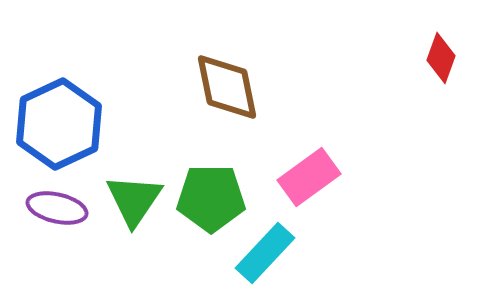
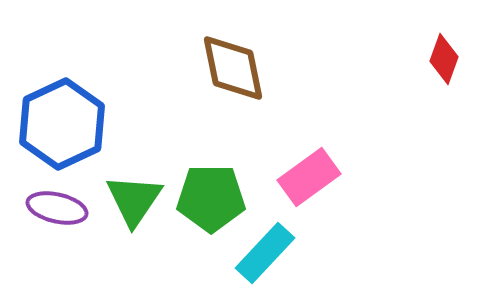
red diamond: moved 3 px right, 1 px down
brown diamond: moved 6 px right, 19 px up
blue hexagon: moved 3 px right
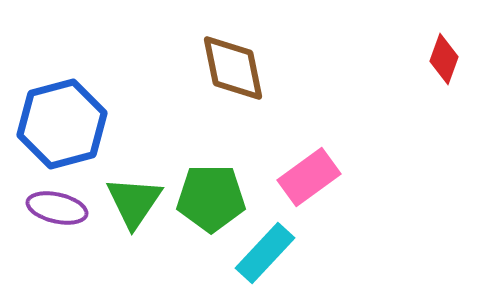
blue hexagon: rotated 10 degrees clockwise
green triangle: moved 2 px down
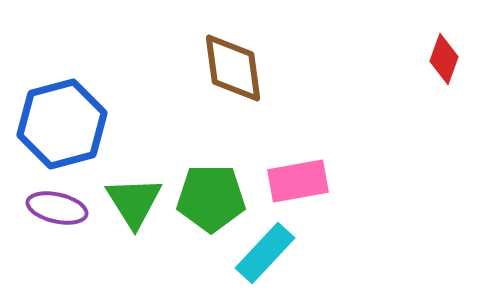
brown diamond: rotated 4 degrees clockwise
pink rectangle: moved 11 px left, 4 px down; rotated 26 degrees clockwise
green triangle: rotated 6 degrees counterclockwise
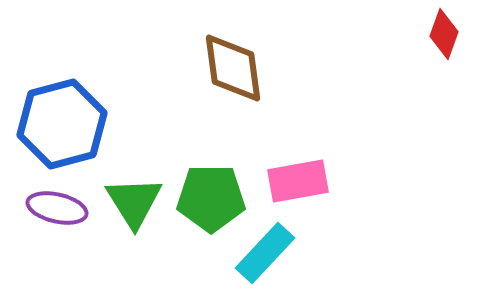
red diamond: moved 25 px up
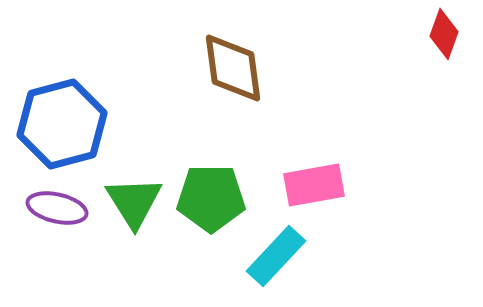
pink rectangle: moved 16 px right, 4 px down
cyan rectangle: moved 11 px right, 3 px down
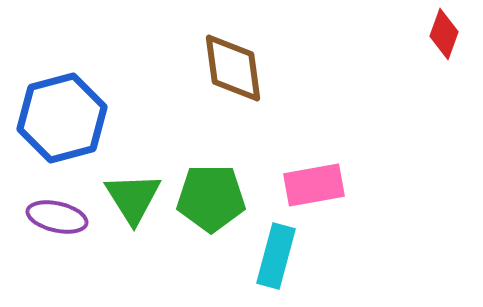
blue hexagon: moved 6 px up
green triangle: moved 1 px left, 4 px up
purple ellipse: moved 9 px down
cyan rectangle: rotated 28 degrees counterclockwise
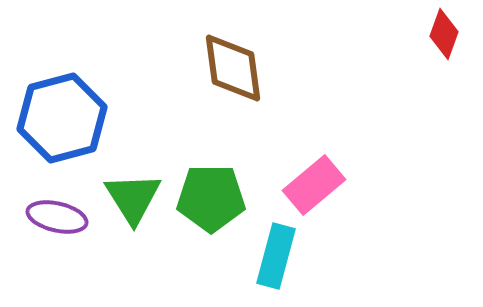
pink rectangle: rotated 30 degrees counterclockwise
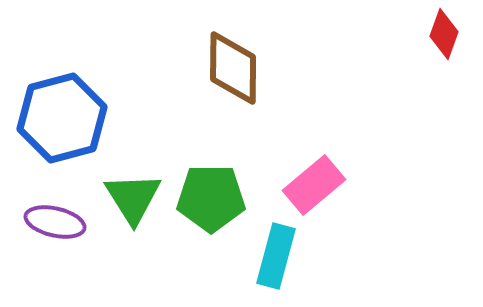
brown diamond: rotated 8 degrees clockwise
purple ellipse: moved 2 px left, 5 px down
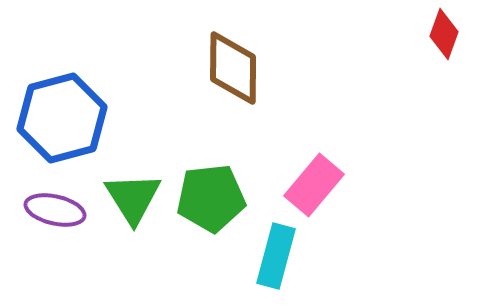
pink rectangle: rotated 10 degrees counterclockwise
green pentagon: rotated 6 degrees counterclockwise
purple ellipse: moved 12 px up
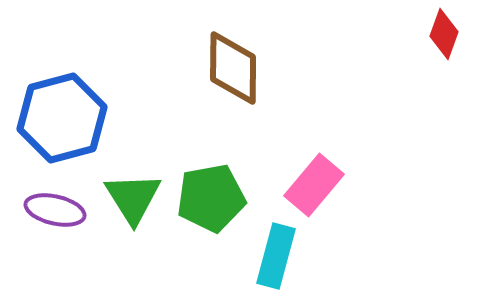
green pentagon: rotated 4 degrees counterclockwise
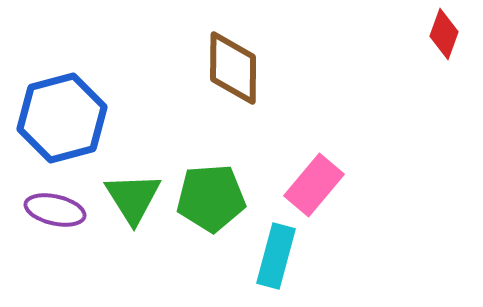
green pentagon: rotated 6 degrees clockwise
